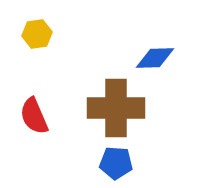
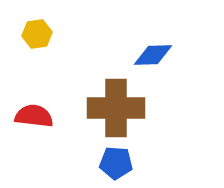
blue diamond: moved 2 px left, 3 px up
red semicircle: rotated 120 degrees clockwise
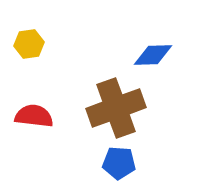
yellow hexagon: moved 8 px left, 10 px down
brown cross: rotated 20 degrees counterclockwise
blue pentagon: moved 3 px right
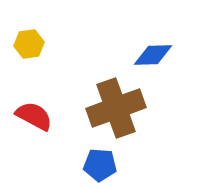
red semicircle: rotated 21 degrees clockwise
blue pentagon: moved 19 px left, 2 px down
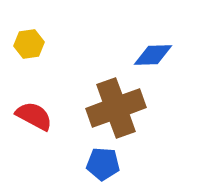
blue pentagon: moved 3 px right, 1 px up
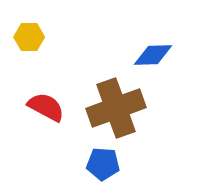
yellow hexagon: moved 7 px up; rotated 8 degrees clockwise
red semicircle: moved 12 px right, 9 px up
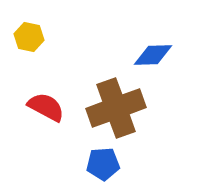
yellow hexagon: rotated 12 degrees clockwise
blue pentagon: rotated 8 degrees counterclockwise
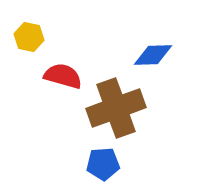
red semicircle: moved 17 px right, 31 px up; rotated 12 degrees counterclockwise
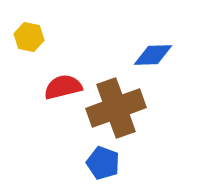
red semicircle: moved 11 px down; rotated 30 degrees counterclockwise
blue pentagon: moved 1 px up; rotated 24 degrees clockwise
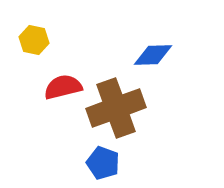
yellow hexagon: moved 5 px right, 3 px down
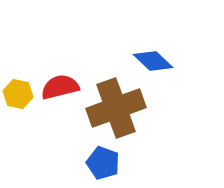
yellow hexagon: moved 16 px left, 54 px down
blue diamond: moved 6 px down; rotated 45 degrees clockwise
red semicircle: moved 3 px left
